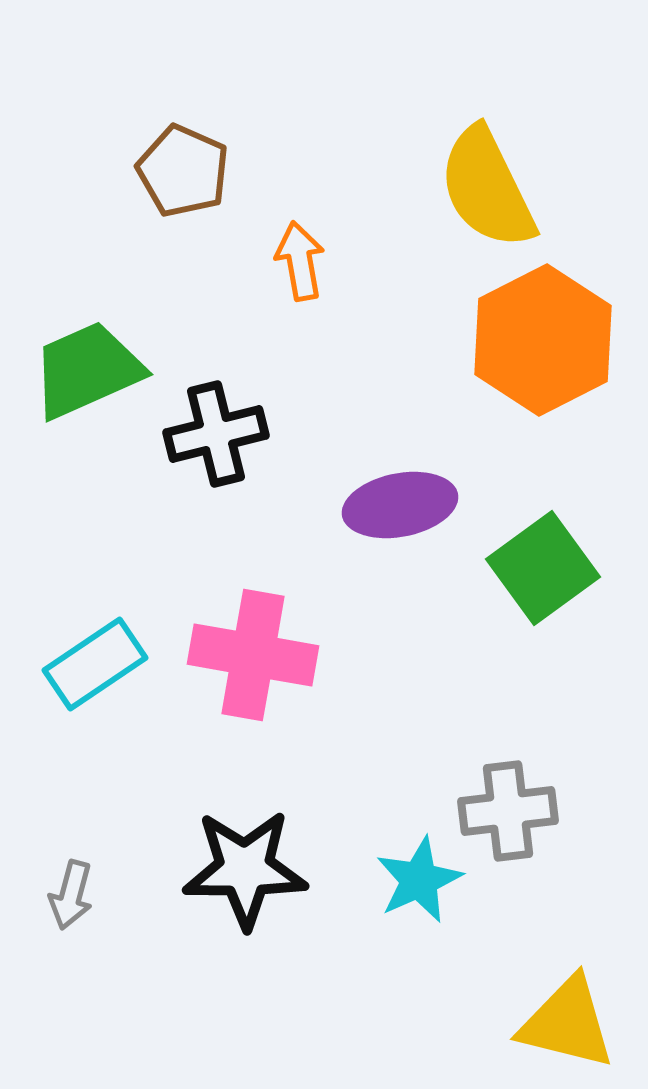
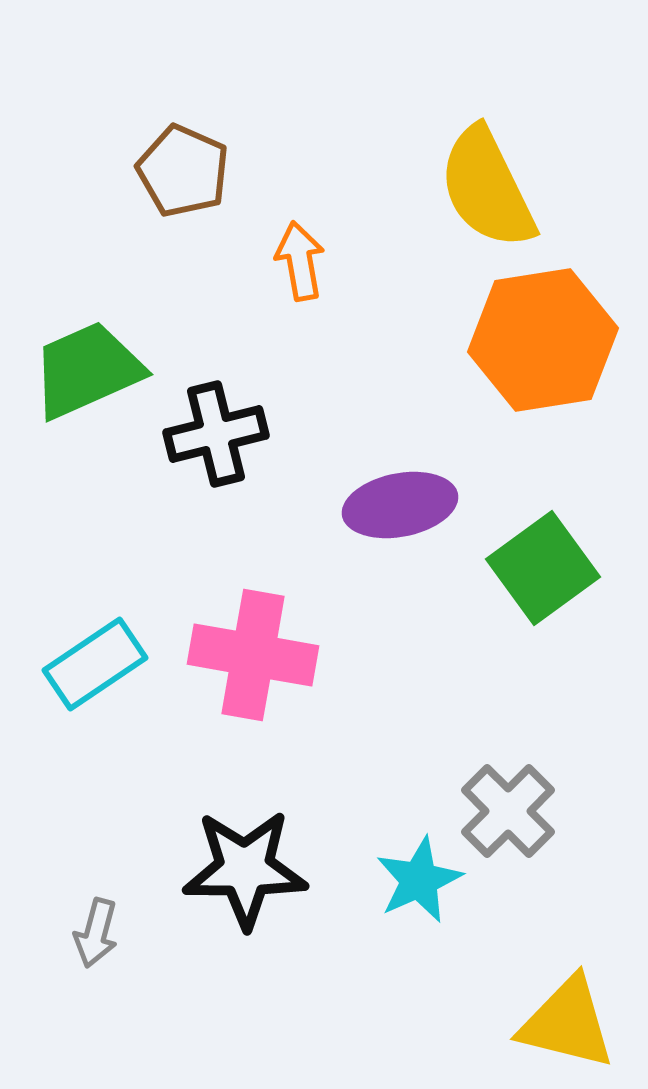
orange hexagon: rotated 18 degrees clockwise
gray cross: rotated 38 degrees counterclockwise
gray arrow: moved 25 px right, 38 px down
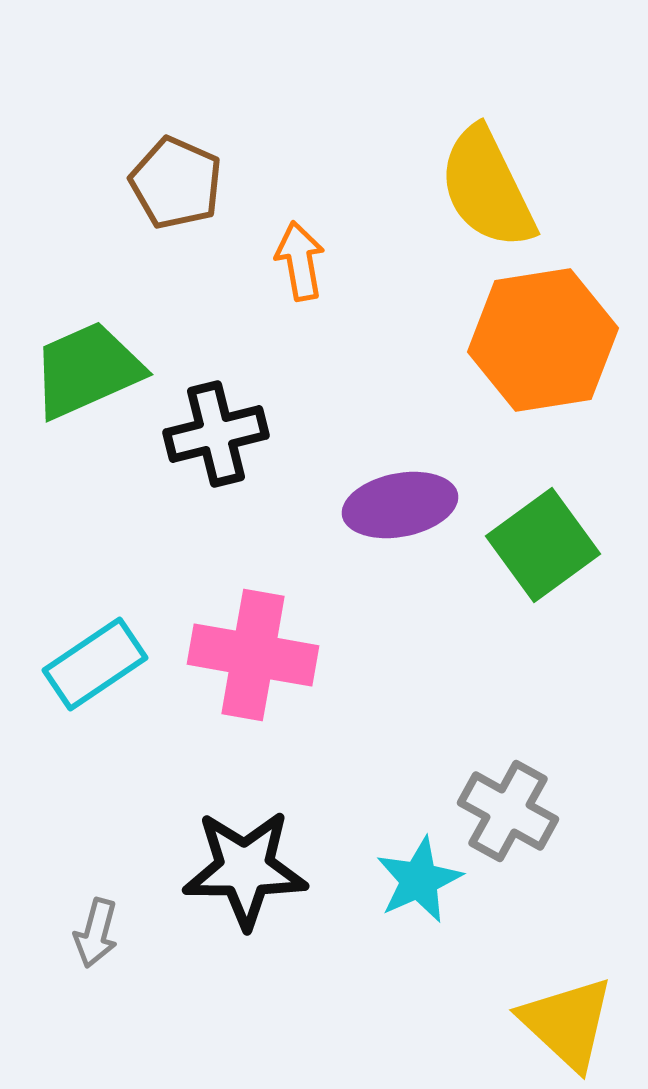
brown pentagon: moved 7 px left, 12 px down
green square: moved 23 px up
gray cross: rotated 16 degrees counterclockwise
yellow triangle: rotated 29 degrees clockwise
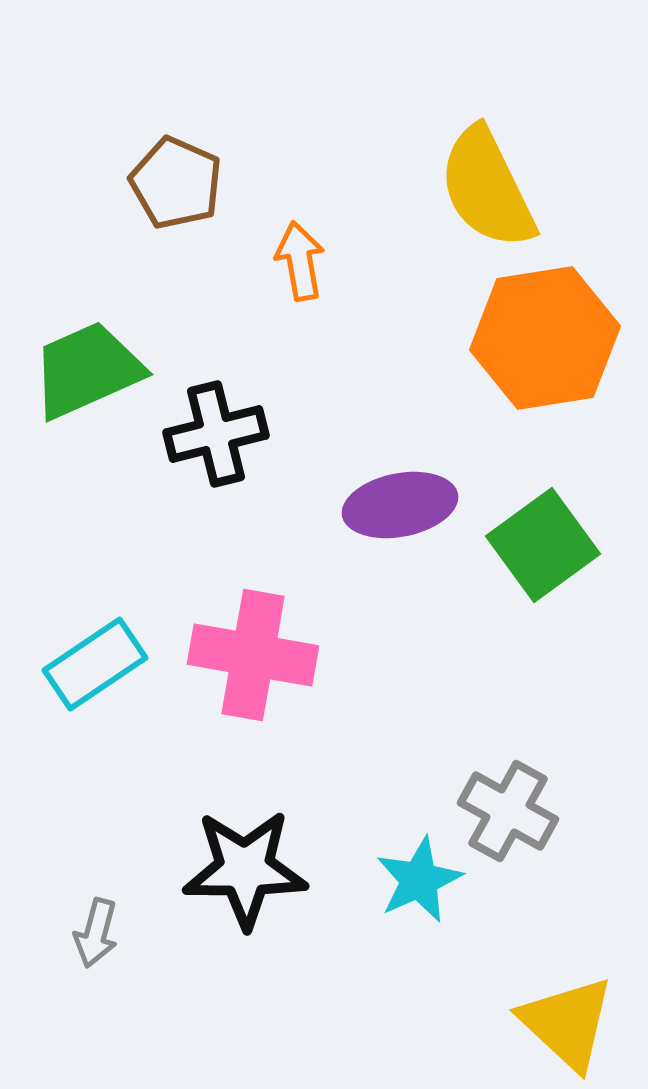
orange hexagon: moved 2 px right, 2 px up
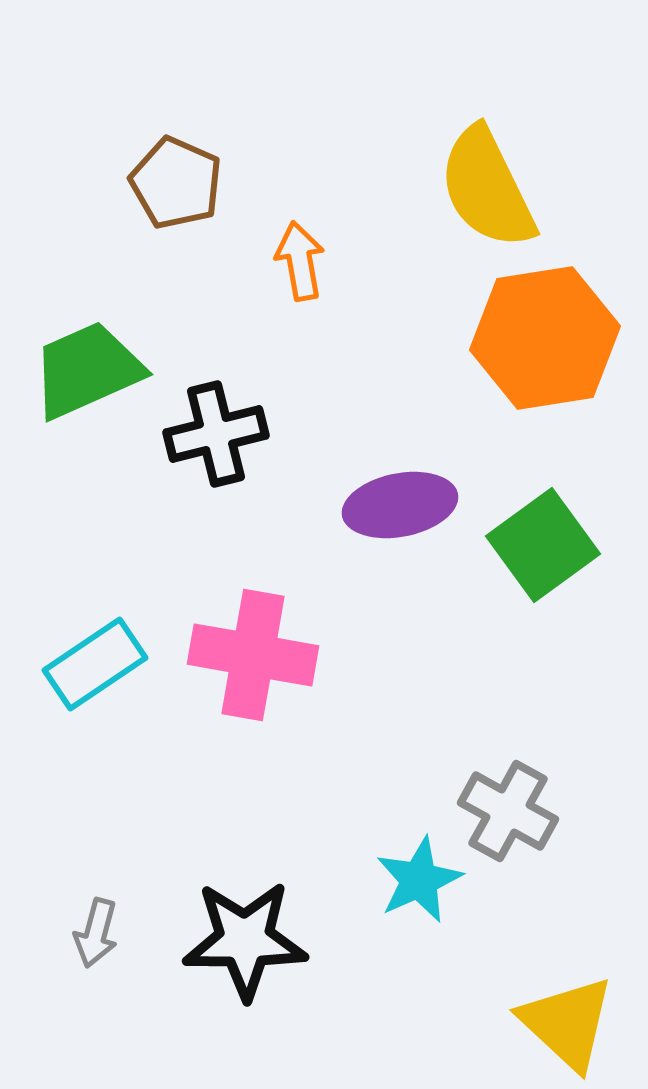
black star: moved 71 px down
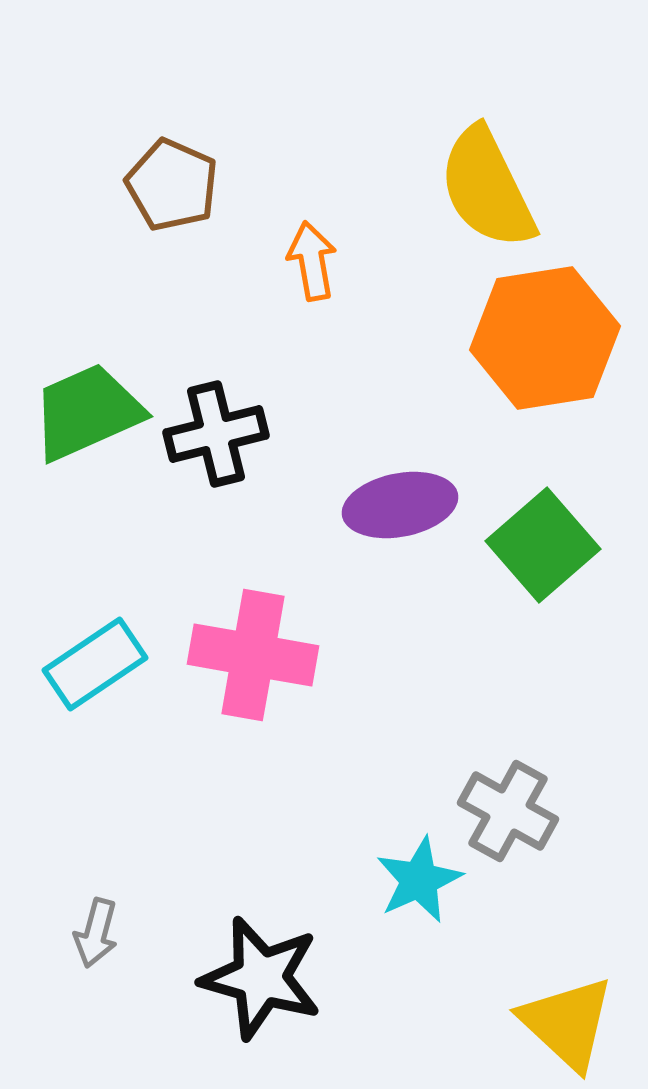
brown pentagon: moved 4 px left, 2 px down
orange arrow: moved 12 px right
green trapezoid: moved 42 px down
green square: rotated 5 degrees counterclockwise
black star: moved 16 px right, 38 px down; rotated 16 degrees clockwise
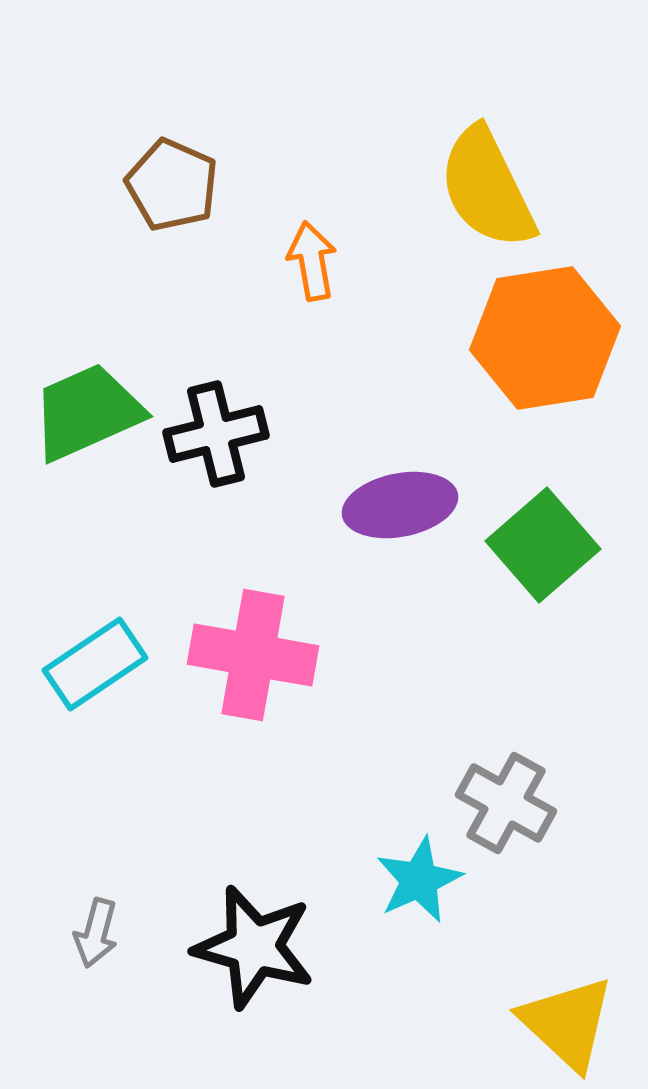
gray cross: moved 2 px left, 8 px up
black star: moved 7 px left, 31 px up
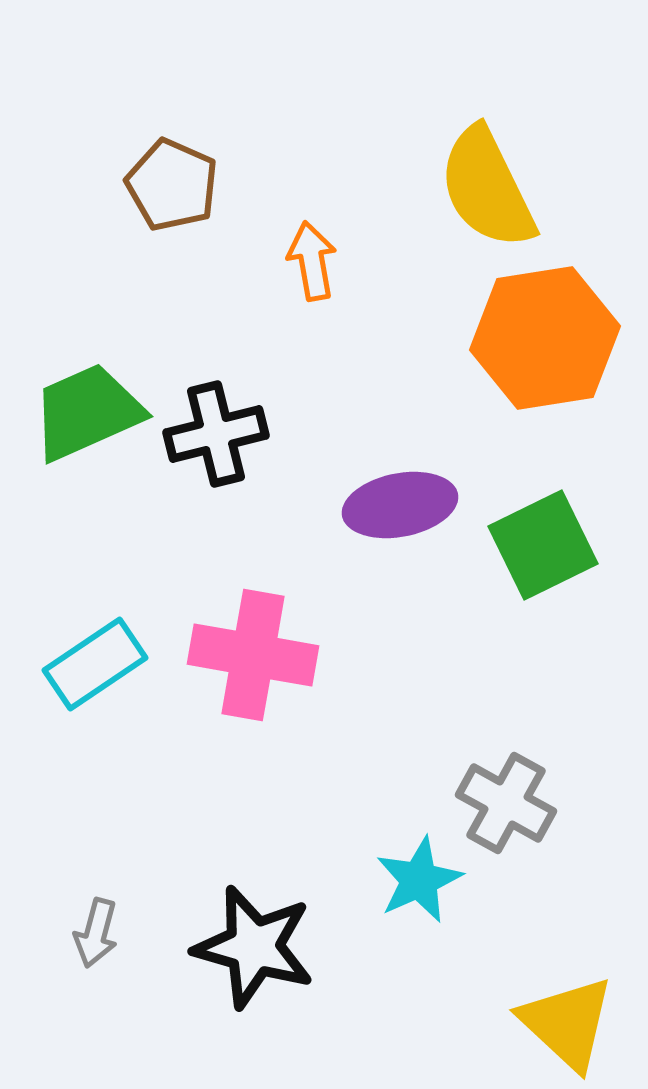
green square: rotated 15 degrees clockwise
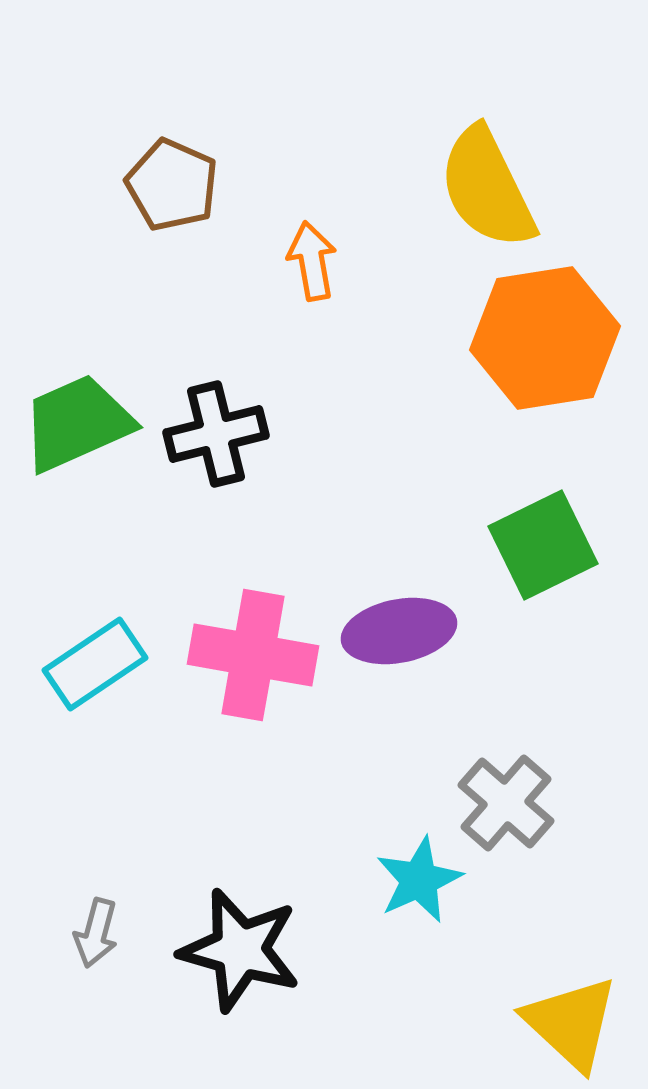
green trapezoid: moved 10 px left, 11 px down
purple ellipse: moved 1 px left, 126 px down
gray cross: rotated 12 degrees clockwise
black star: moved 14 px left, 3 px down
yellow triangle: moved 4 px right
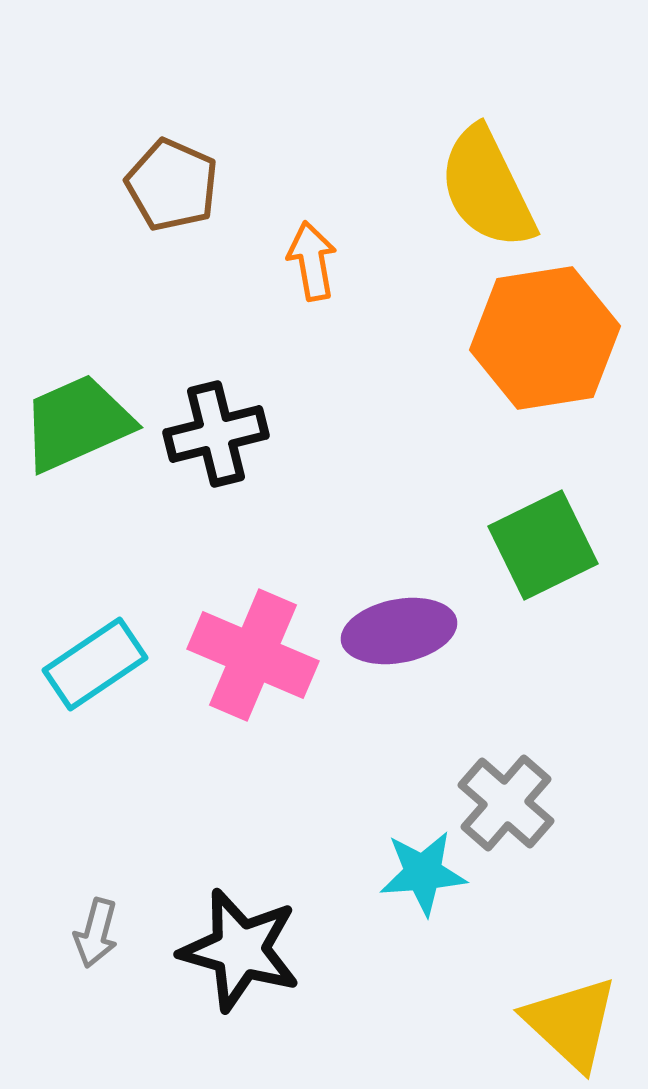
pink cross: rotated 13 degrees clockwise
cyan star: moved 4 px right, 7 px up; rotated 20 degrees clockwise
